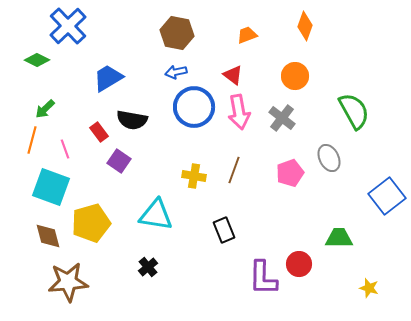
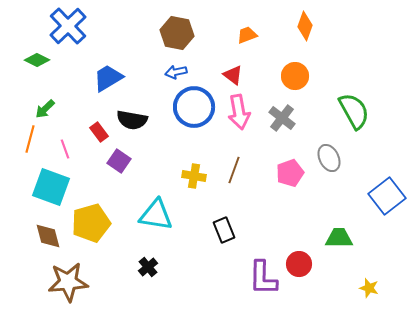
orange line: moved 2 px left, 1 px up
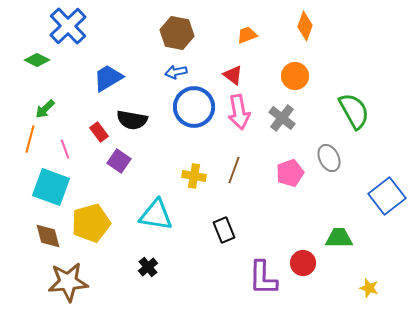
red circle: moved 4 px right, 1 px up
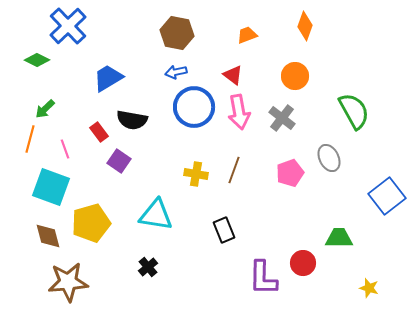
yellow cross: moved 2 px right, 2 px up
